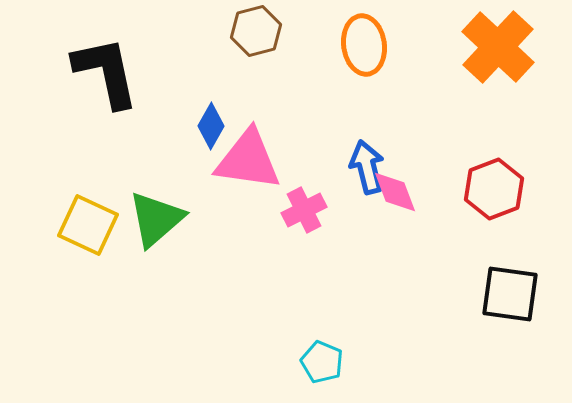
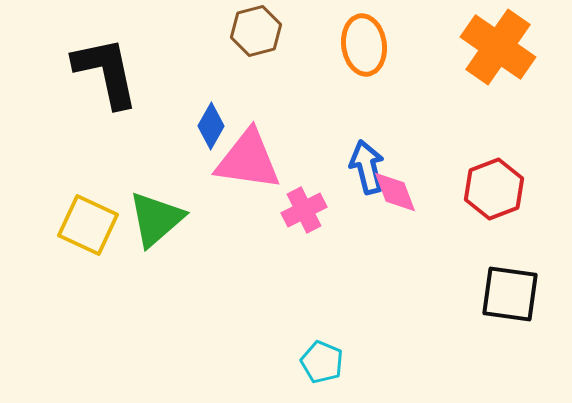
orange cross: rotated 8 degrees counterclockwise
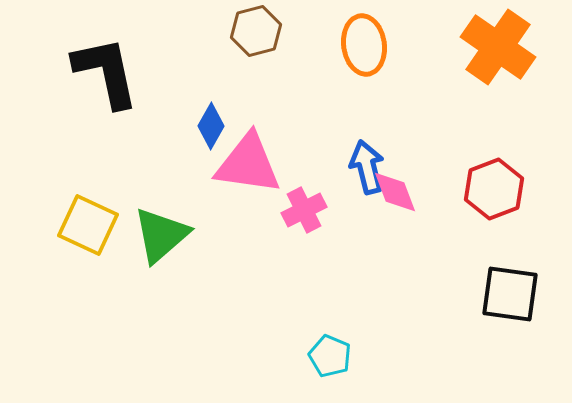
pink triangle: moved 4 px down
green triangle: moved 5 px right, 16 px down
cyan pentagon: moved 8 px right, 6 px up
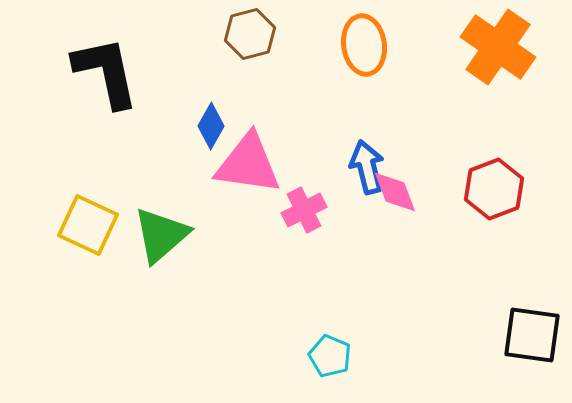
brown hexagon: moved 6 px left, 3 px down
black square: moved 22 px right, 41 px down
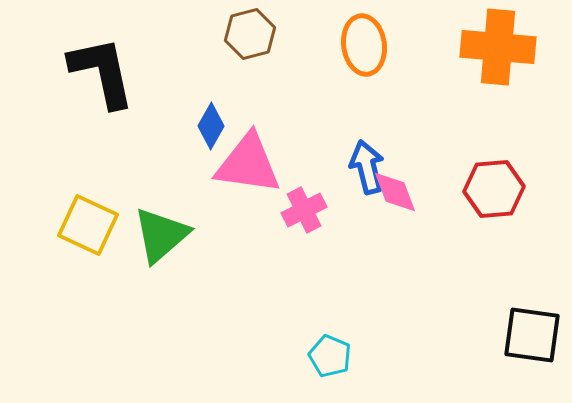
orange cross: rotated 30 degrees counterclockwise
black L-shape: moved 4 px left
red hexagon: rotated 16 degrees clockwise
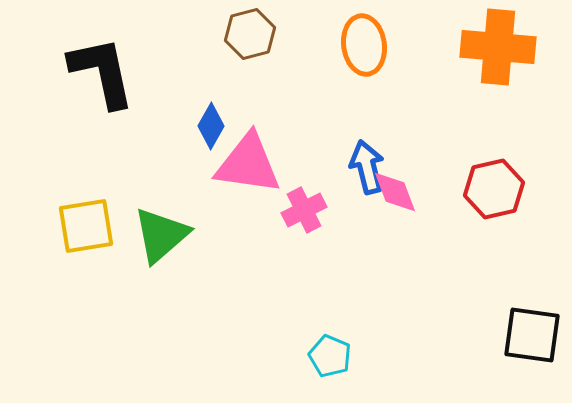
red hexagon: rotated 8 degrees counterclockwise
yellow square: moved 2 px left, 1 px down; rotated 34 degrees counterclockwise
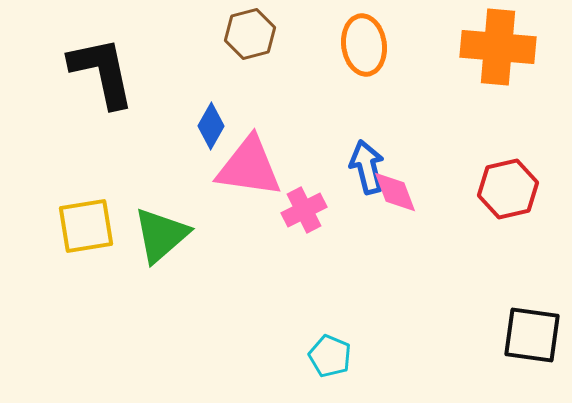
pink triangle: moved 1 px right, 3 px down
red hexagon: moved 14 px right
